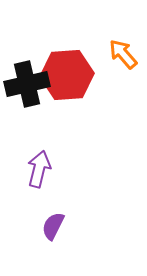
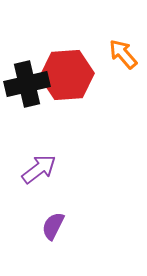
purple arrow: rotated 39 degrees clockwise
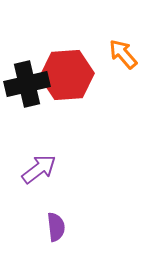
purple semicircle: moved 3 px right, 1 px down; rotated 148 degrees clockwise
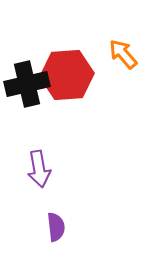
purple arrow: rotated 117 degrees clockwise
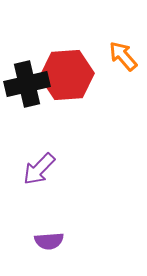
orange arrow: moved 2 px down
purple arrow: rotated 54 degrees clockwise
purple semicircle: moved 7 px left, 14 px down; rotated 92 degrees clockwise
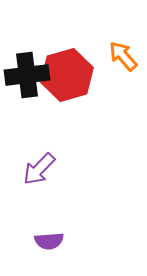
red hexagon: rotated 12 degrees counterclockwise
black cross: moved 9 px up; rotated 6 degrees clockwise
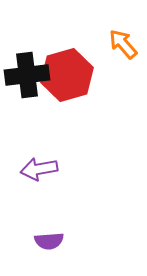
orange arrow: moved 12 px up
purple arrow: rotated 36 degrees clockwise
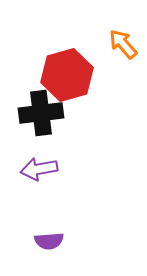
black cross: moved 14 px right, 38 px down
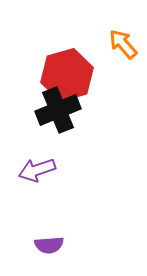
black cross: moved 17 px right, 3 px up; rotated 15 degrees counterclockwise
purple arrow: moved 2 px left, 1 px down; rotated 9 degrees counterclockwise
purple semicircle: moved 4 px down
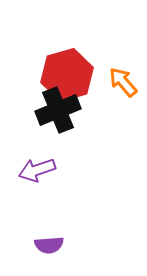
orange arrow: moved 38 px down
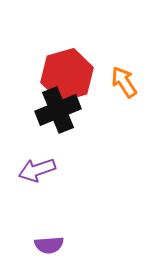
orange arrow: moved 1 px right; rotated 8 degrees clockwise
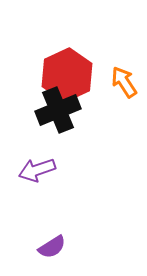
red hexagon: rotated 9 degrees counterclockwise
purple semicircle: moved 3 px right, 2 px down; rotated 28 degrees counterclockwise
